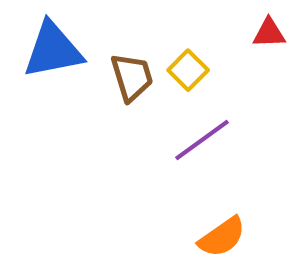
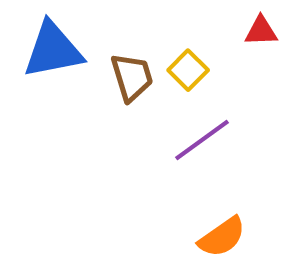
red triangle: moved 8 px left, 2 px up
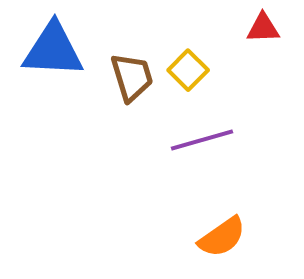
red triangle: moved 2 px right, 3 px up
blue triangle: rotated 14 degrees clockwise
purple line: rotated 20 degrees clockwise
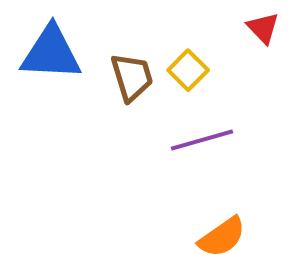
red triangle: rotated 48 degrees clockwise
blue triangle: moved 2 px left, 3 px down
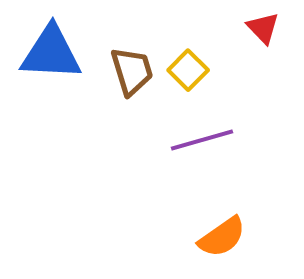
brown trapezoid: moved 6 px up
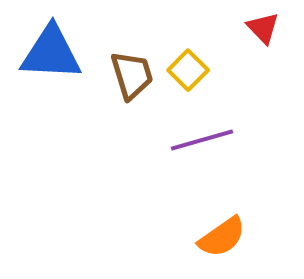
brown trapezoid: moved 4 px down
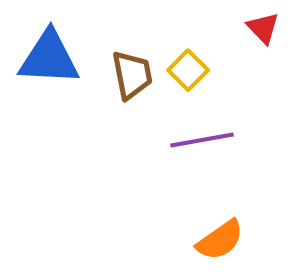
blue triangle: moved 2 px left, 5 px down
brown trapezoid: rotated 6 degrees clockwise
purple line: rotated 6 degrees clockwise
orange semicircle: moved 2 px left, 3 px down
